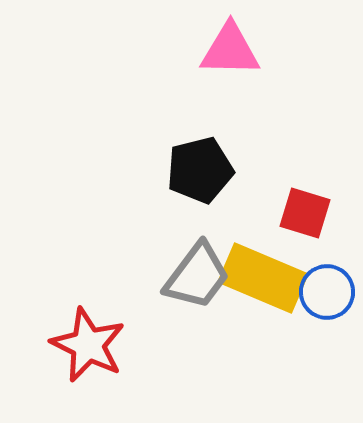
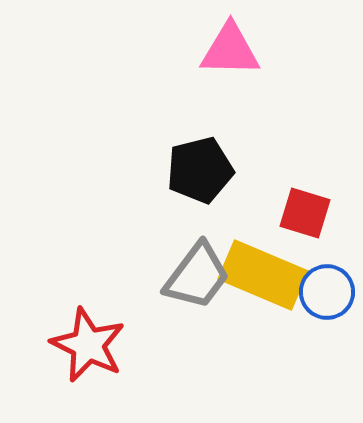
yellow rectangle: moved 3 px up
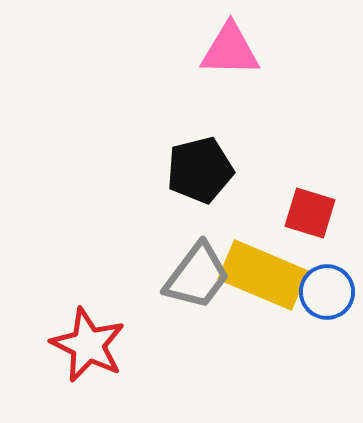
red square: moved 5 px right
